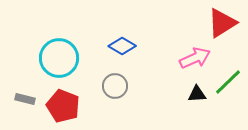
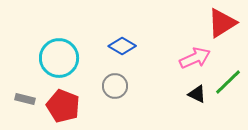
black triangle: rotated 30 degrees clockwise
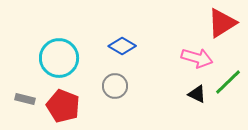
pink arrow: moved 2 px right; rotated 40 degrees clockwise
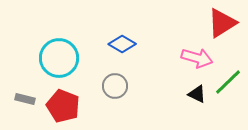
blue diamond: moved 2 px up
